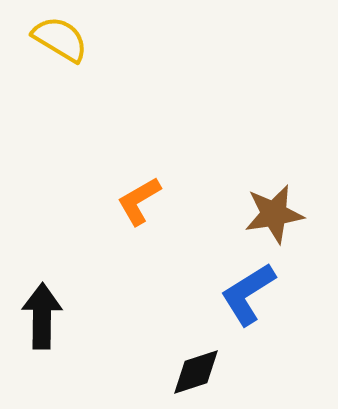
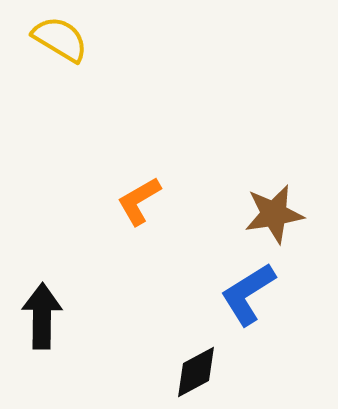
black diamond: rotated 10 degrees counterclockwise
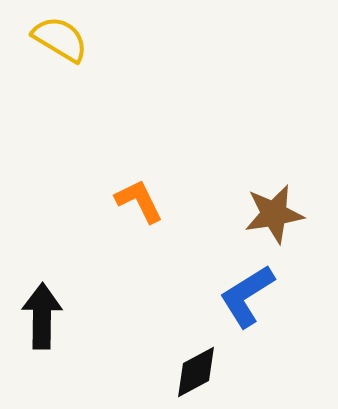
orange L-shape: rotated 94 degrees clockwise
blue L-shape: moved 1 px left, 2 px down
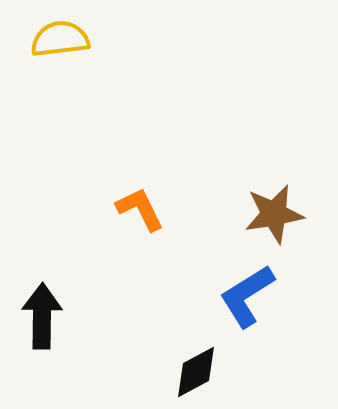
yellow semicircle: rotated 38 degrees counterclockwise
orange L-shape: moved 1 px right, 8 px down
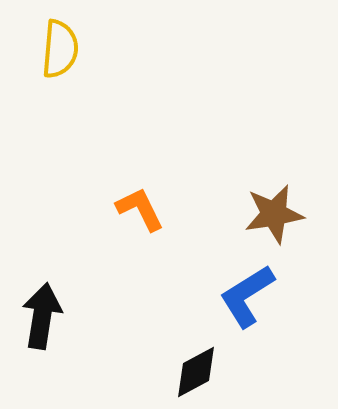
yellow semicircle: moved 10 px down; rotated 102 degrees clockwise
black arrow: rotated 8 degrees clockwise
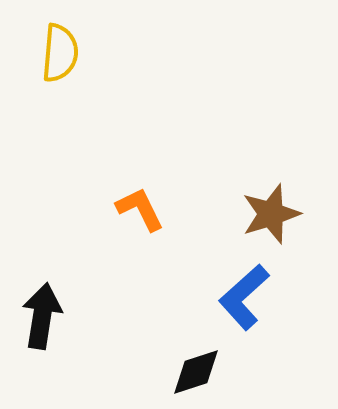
yellow semicircle: moved 4 px down
brown star: moved 3 px left; rotated 8 degrees counterclockwise
blue L-shape: moved 3 px left, 1 px down; rotated 10 degrees counterclockwise
black diamond: rotated 10 degrees clockwise
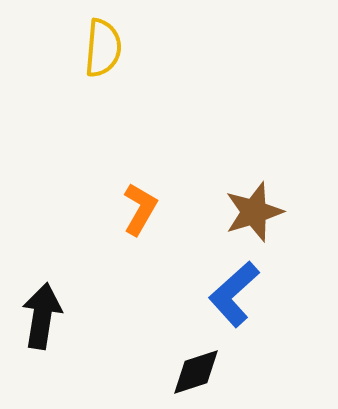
yellow semicircle: moved 43 px right, 5 px up
orange L-shape: rotated 56 degrees clockwise
brown star: moved 17 px left, 2 px up
blue L-shape: moved 10 px left, 3 px up
